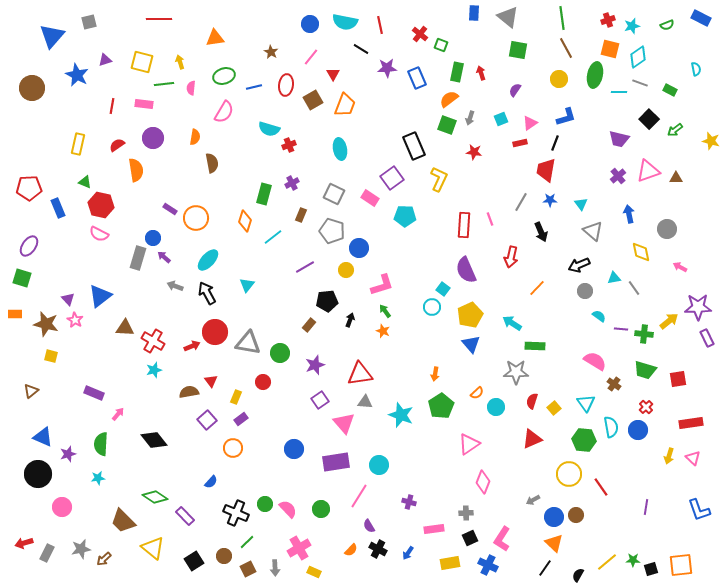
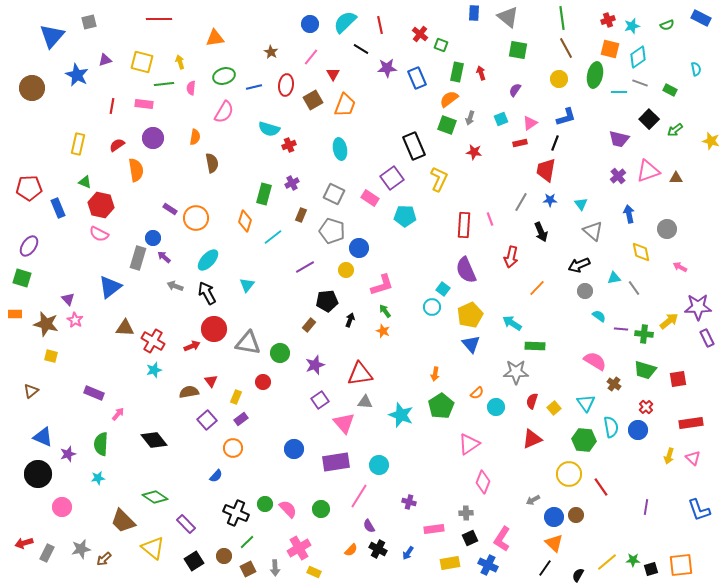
cyan semicircle at (345, 22): rotated 125 degrees clockwise
blue triangle at (100, 296): moved 10 px right, 9 px up
red circle at (215, 332): moved 1 px left, 3 px up
blue semicircle at (211, 482): moved 5 px right, 6 px up
purple rectangle at (185, 516): moved 1 px right, 8 px down
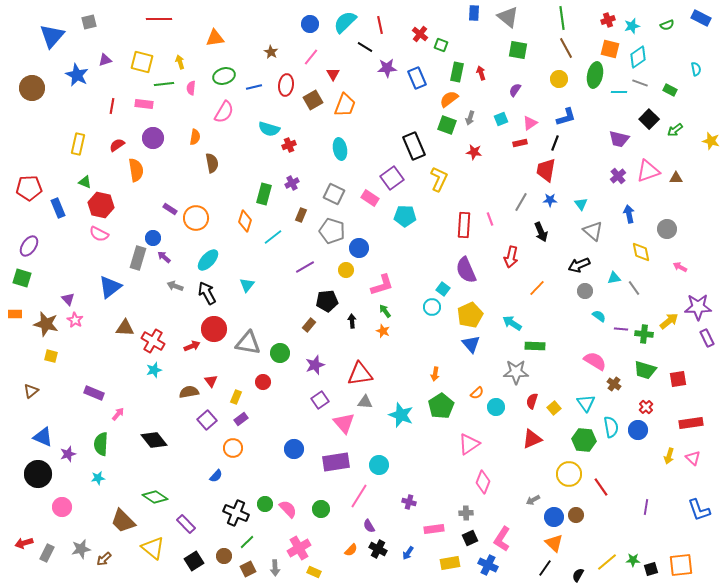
black line at (361, 49): moved 4 px right, 2 px up
black arrow at (350, 320): moved 2 px right, 1 px down; rotated 24 degrees counterclockwise
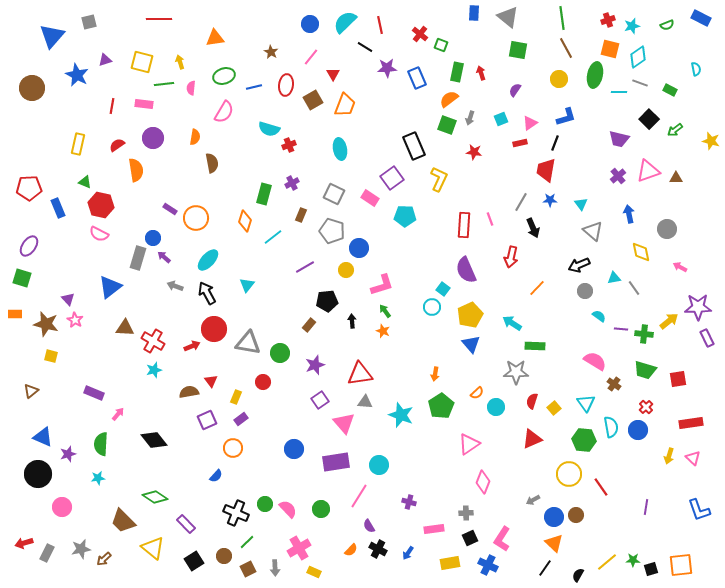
black arrow at (541, 232): moved 8 px left, 4 px up
purple square at (207, 420): rotated 18 degrees clockwise
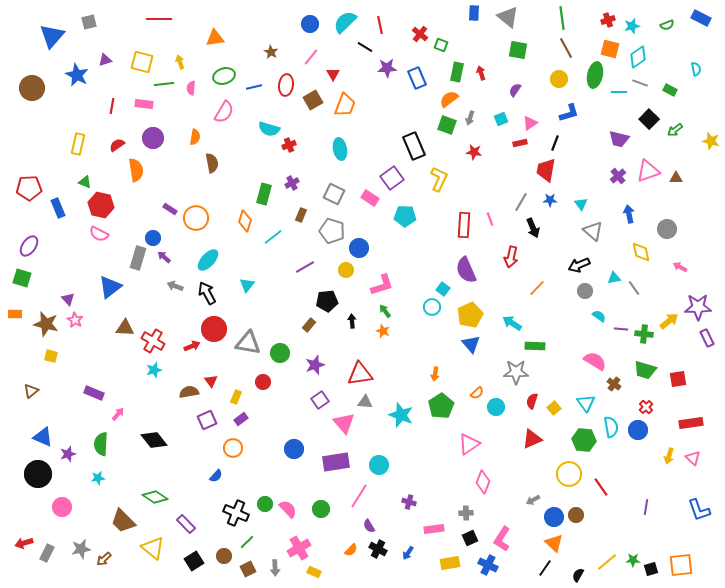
blue L-shape at (566, 117): moved 3 px right, 4 px up
